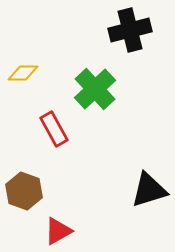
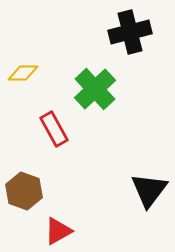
black cross: moved 2 px down
black triangle: rotated 36 degrees counterclockwise
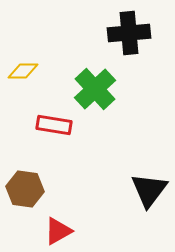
black cross: moved 1 px left, 1 px down; rotated 9 degrees clockwise
yellow diamond: moved 2 px up
red rectangle: moved 4 px up; rotated 52 degrees counterclockwise
brown hexagon: moved 1 px right, 2 px up; rotated 12 degrees counterclockwise
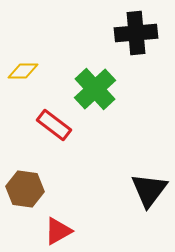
black cross: moved 7 px right
red rectangle: rotated 28 degrees clockwise
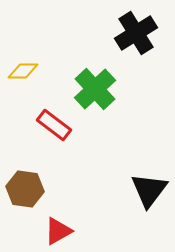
black cross: rotated 27 degrees counterclockwise
